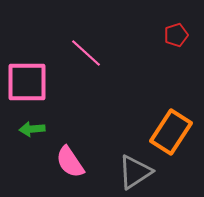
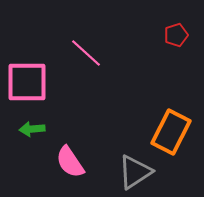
orange rectangle: rotated 6 degrees counterclockwise
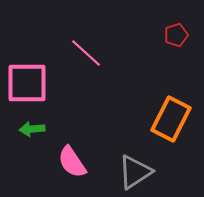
pink square: moved 1 px down
orange rectangle: moved 13 px up
pink semicircle: moved 2 px right
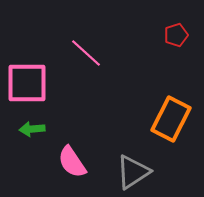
gray triangle: moved 2 px left
